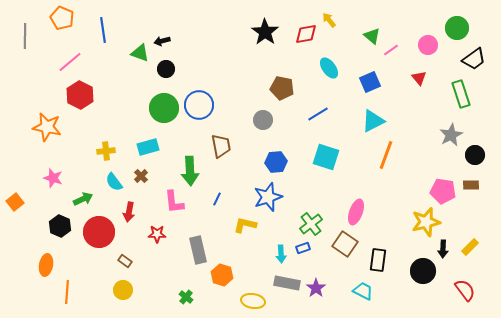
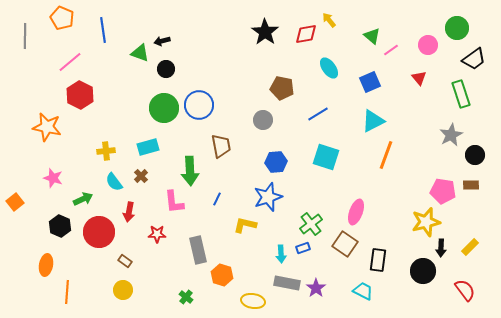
black arrow at (443, 249): moved 2 px left, 1 px up
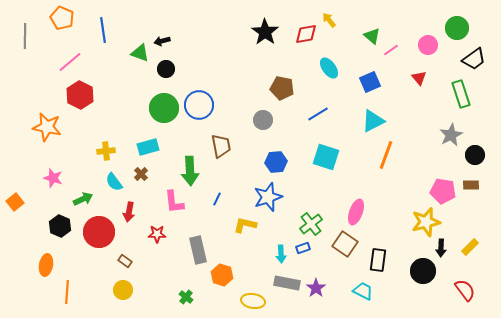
brown cross at (141, 176): moved 2 px up
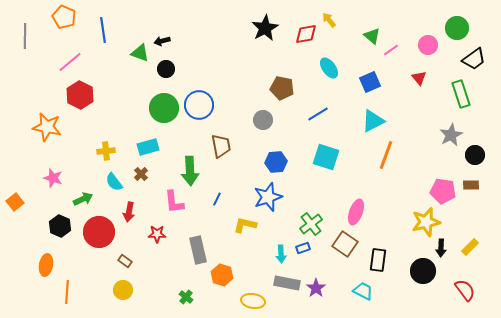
orange pentagon at (62, 18): moved 2 px right, 1 px up
black star at (265, 32): moved 4 px up; rotated 8 degrees clockwise
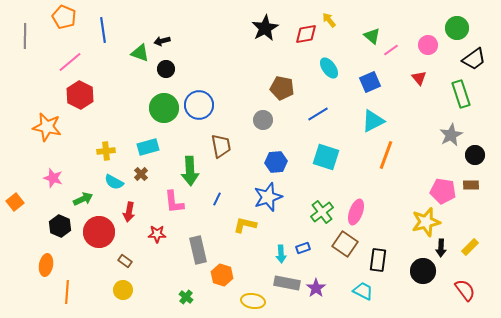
cyan semicircle at (114, 182): rotated 24 degrees counterclockwise
green cross at (311, 224): moved 11 px right, 12 px up
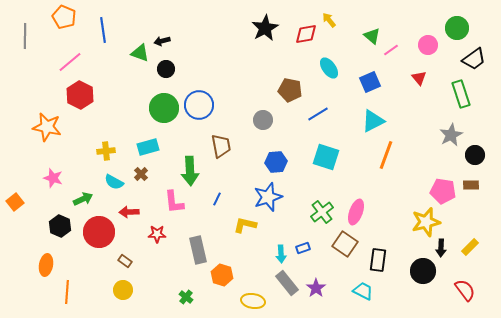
brown pentagon at (282, 88): moved 8 px right, 2 px down
red arrow at (129, 212): rotated 78 degrees clockwise
gray rectangle at (287, 283): rotated 40 degrees clockwise
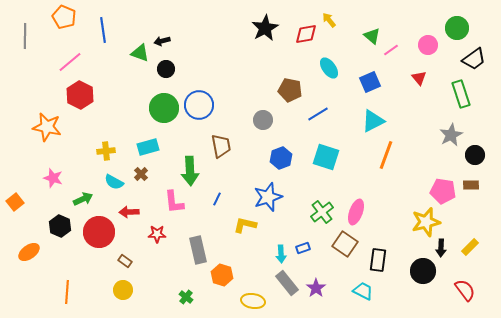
blue hexagon at (276, 162): moved 5 px right, 4 px up; rotated 15 degrees counterclockwise
orange ellipse at (46, 265): moved 17 px left, 13 px up; rotated 45 degrees clockwise
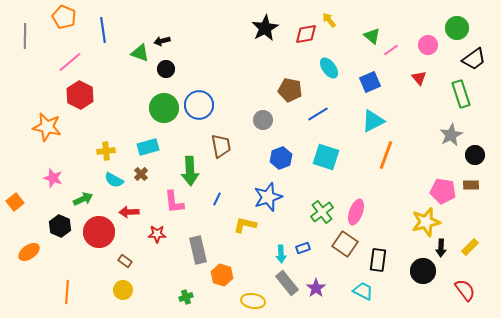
cyan semicircle at (114, 182): moved 2 px up
green cross at (186, 297): rotated 32 degrees clockwise
